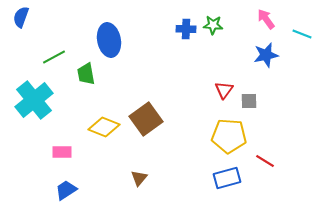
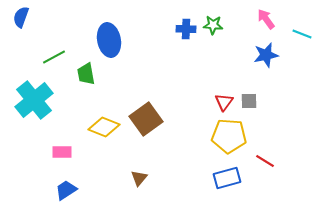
red triangle: moved 12 px down
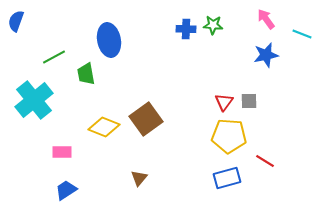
blue semicircle: moved 5 px left, 4 px down
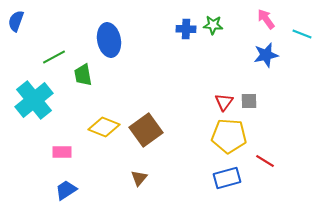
green trapezoid: moved 3 px left, 1 px down
brown square: moved 11 px down
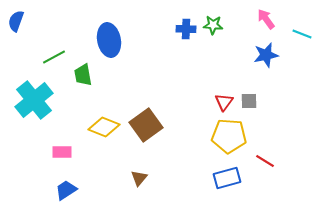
brown square: moved 5 px up
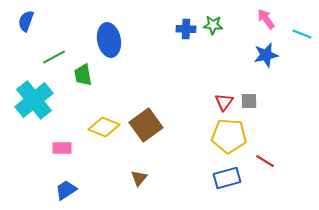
blue semicircle: moved 10 px right
pink rectangle: moved 4 px up
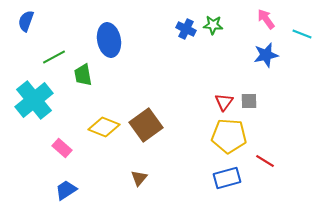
blue cross: rotated 24 degrees clockwise
pink rectangle: rotated 42 degrees clockwise
